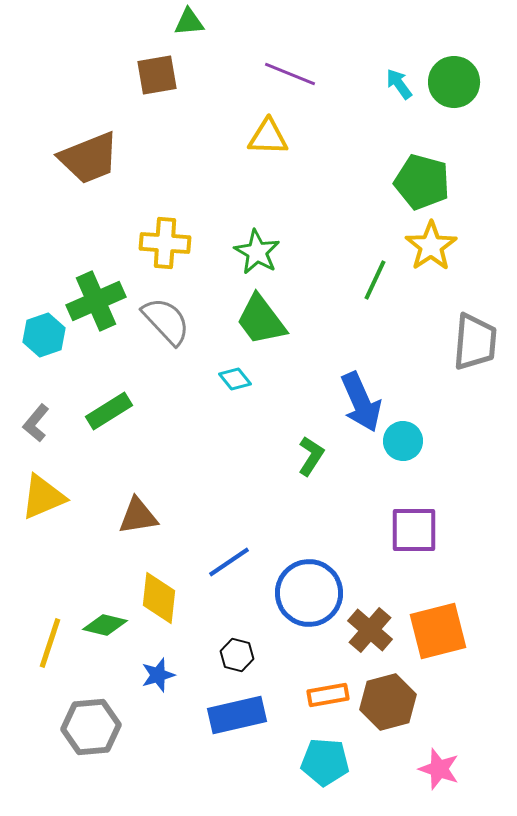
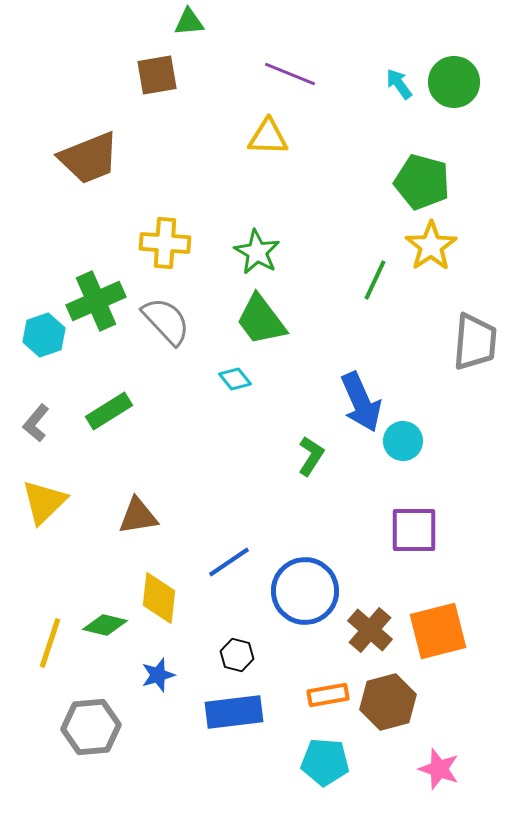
yellow triangle at (43, 497): moved 1 px right, 5 px down; rotated 21 degrees counterclockwise
blue circle at (309, 593): moved 4 px left, 2 px up
blue rectangle at (237, 715): moved 3 px left, 3 px up; rotated 6 degrees clockwise
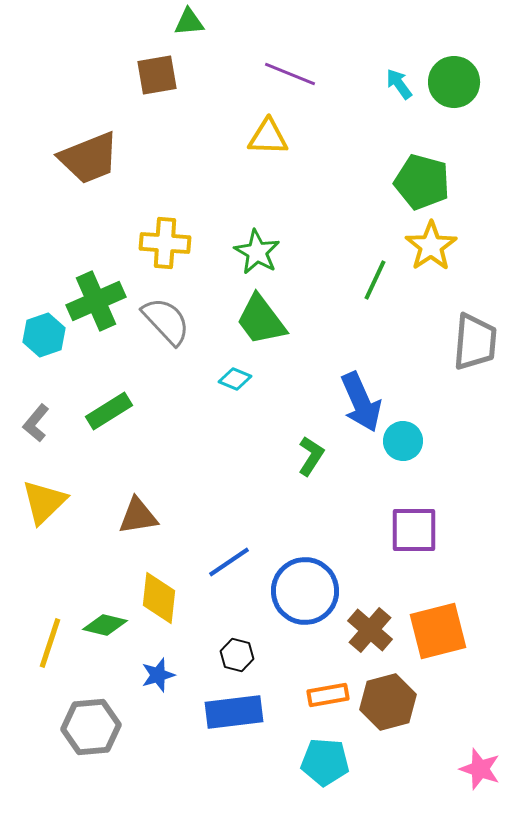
cyan diamond at (235, 379): rotated 28 degrees counterclockwise
pink star at (439, 769): moved 41 px right
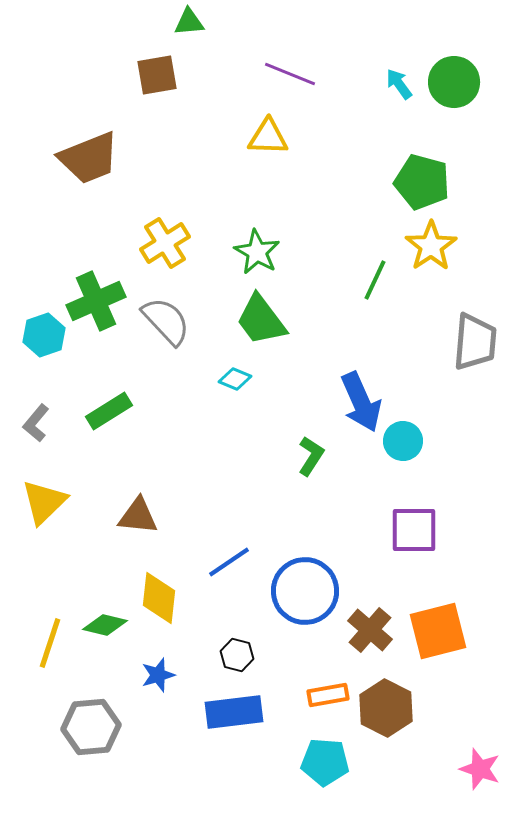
yellow cross at (165, 243): rotated 36 degrees counterclockwise
brown triangle at (138, 516): rotated 15 degrees clockwise
brown hexagon at (388, 702): moved 2 px left, 6 px down; rotated 18 degrees counterclockwise
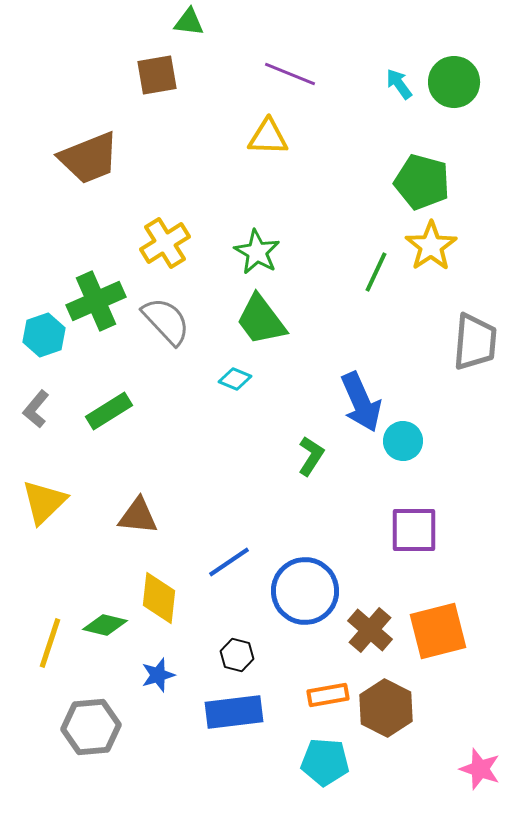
green triangle at (189, 22): rotated 12 degrees clockwise
green line at (375, 280): moved 1 px right, 8 px up
gray L-shape at (36, 423): moved 14 px up
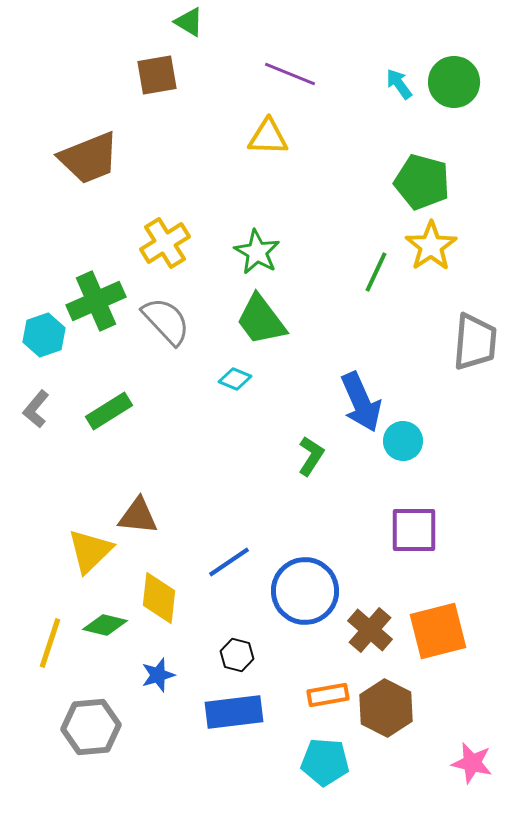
green triangle at (189, 22): rotated 24 degrees clockwise
yellow triangle at (44, 502): moved 46 px right, 49 px down
pink star at (480, 769): moved 8 px left, 6 px up; rotated 6 degrees counterclockwise
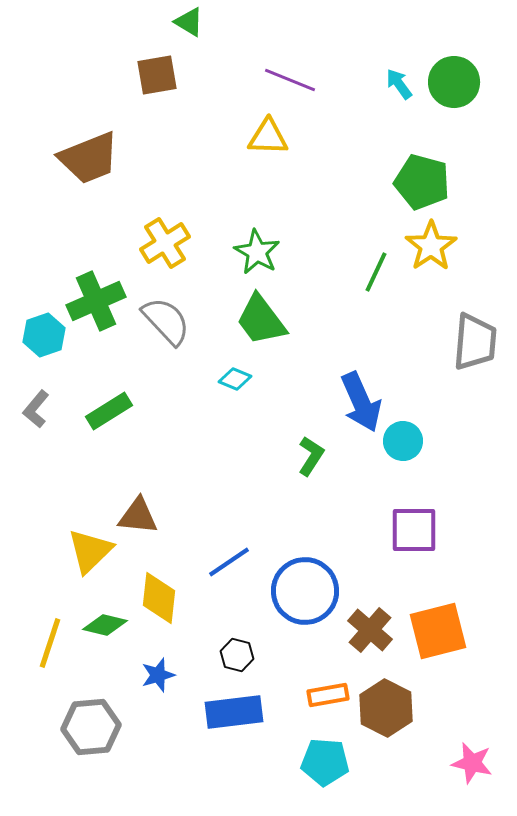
purple line at (290, 74): moved 6 px down
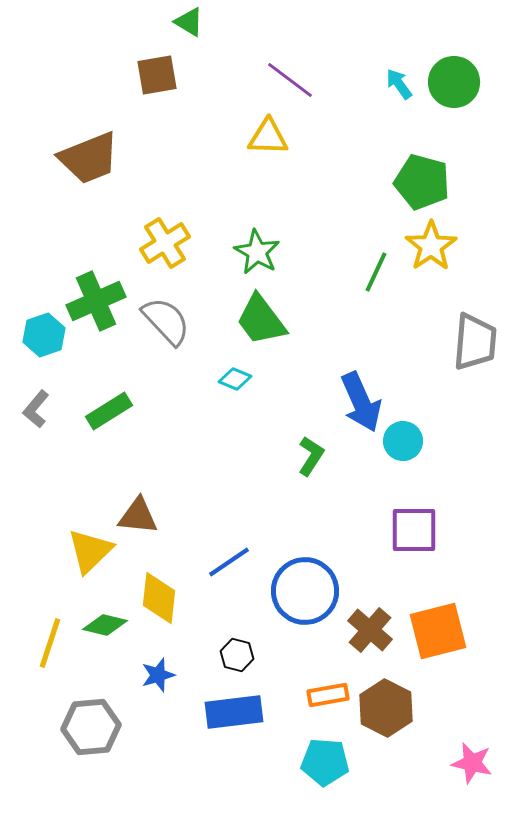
purple line at (290, 80): rotated 15 degrees clockwise
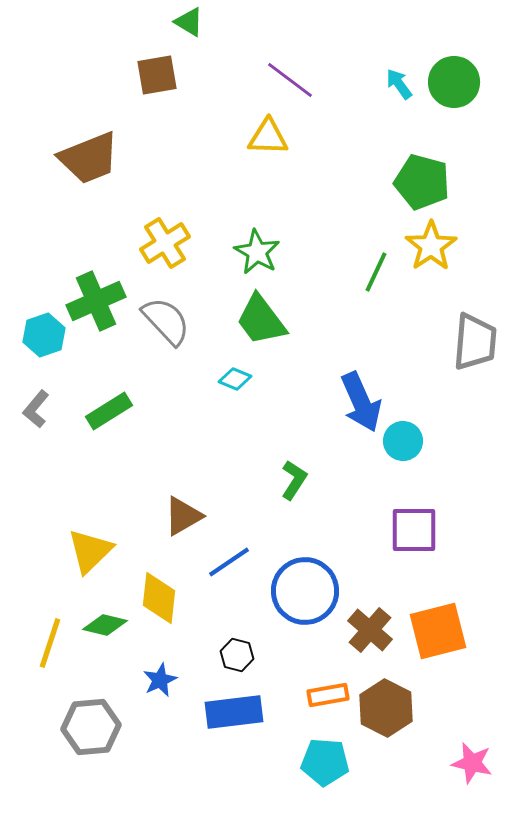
green L-shape at (311, 456): moved 17 px left, 24 px down
brown triangle at (138, 516): moved 45 px right; rotated 36 degrees counterclockwise
blue star at (158, 675): moved 2 px right, 5 px down; rotated 8 degrees counterclockwise
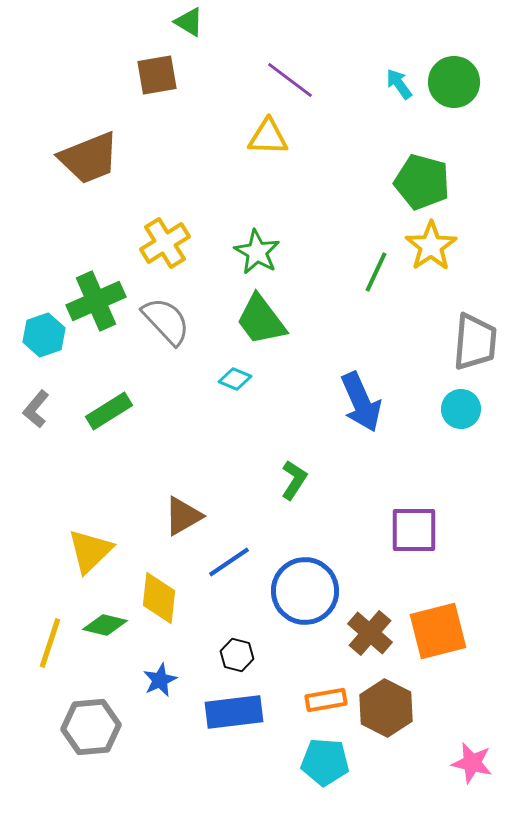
cyan circle at (403, 441): moved 58 px right, 32 px up
brown cross at (370, 630): moved 3 px down
orange rectangle at (328, 695): moved 2 px left, 5 px down
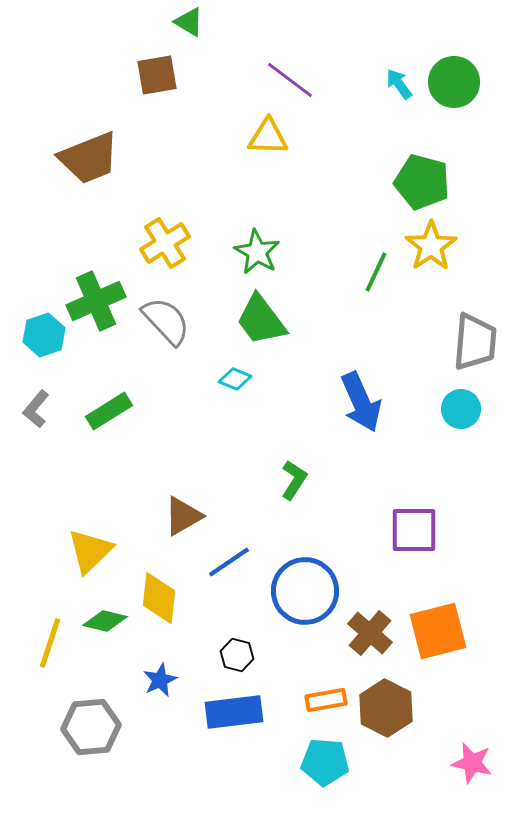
green diamond at (105, 625): moved 4 px up
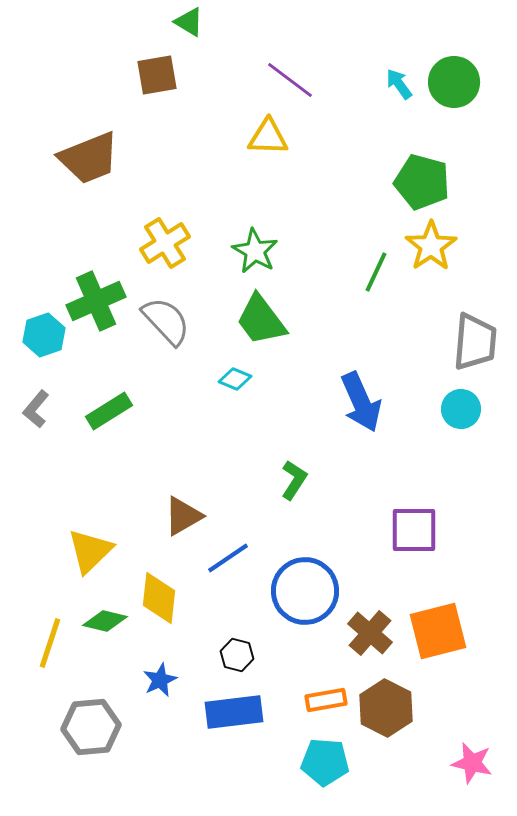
green star at (257, 252): moved 2 px left, 1 px up
blue line at (229, 562): moved 1 px left, 4 px up
